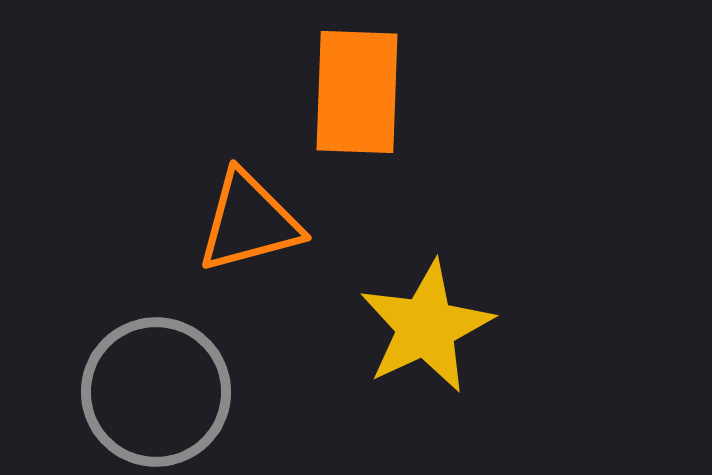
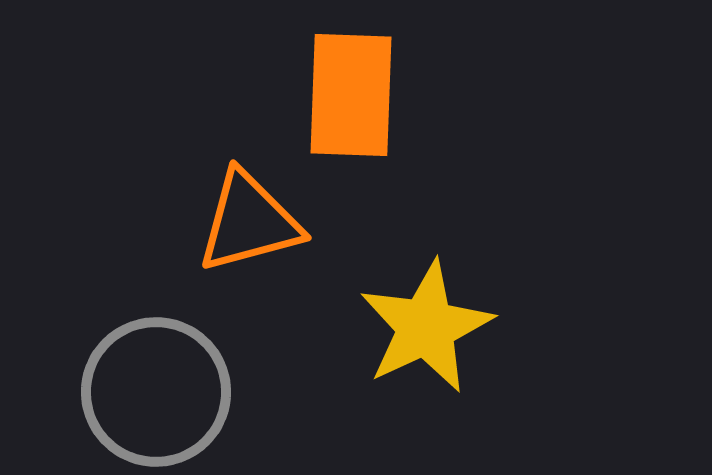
orange rectangle: moved 6 px left, 3 px down
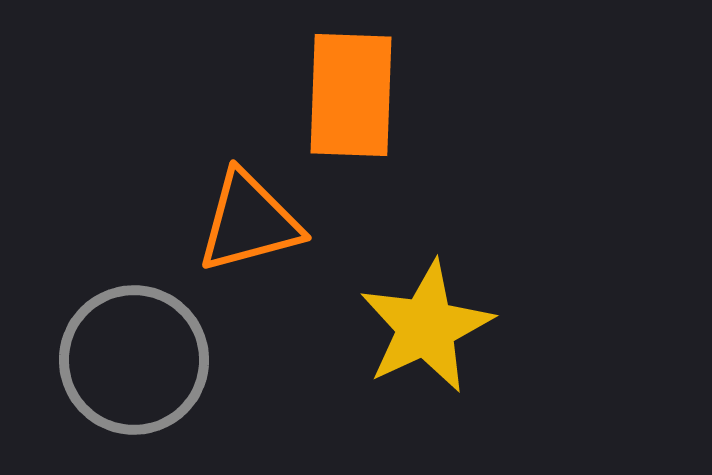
gray circle: moved 22 px left, 32 px up
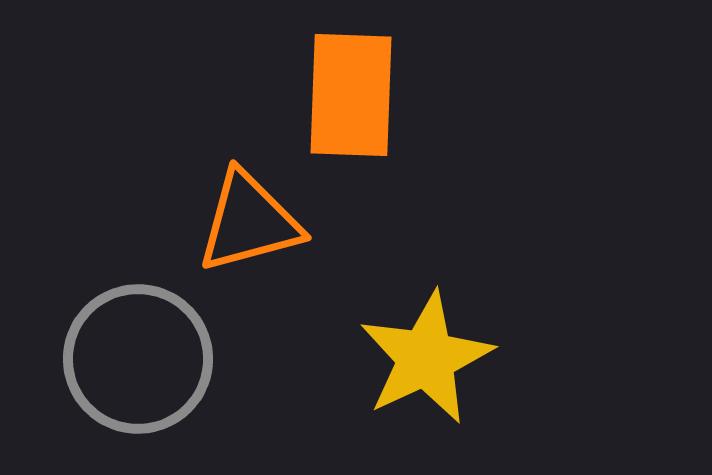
yellow star: moved 31 px down
gray circle: moved 4 px right, 1 px up
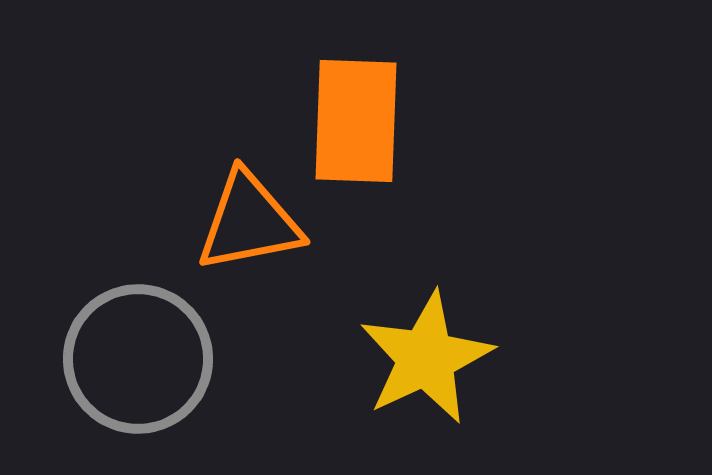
orange rectangle: moved 5 px right, 26 px down
orange triangle: rotated 4 degrees clockwise
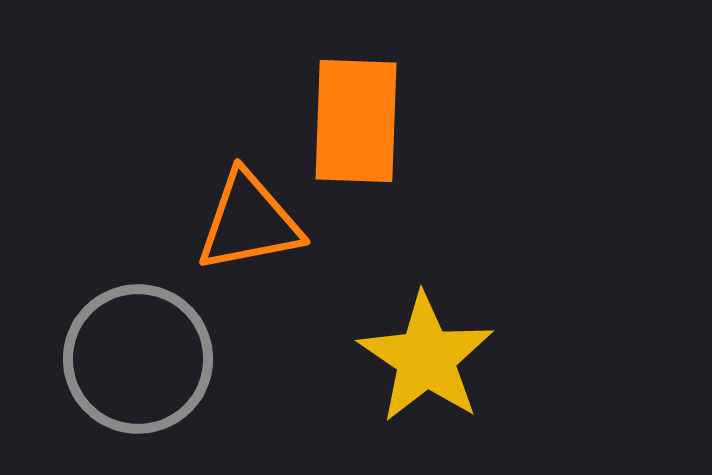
yellow star: rotated 13 degrees counterclockwise
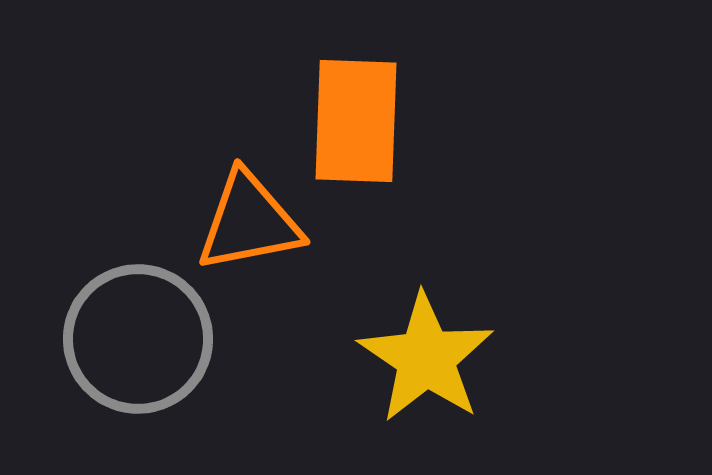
gray circle: moved 20 px up
